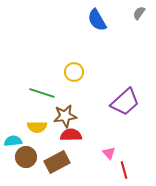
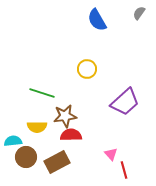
yellow circle: moved 13 px right, 3 px up
pink triangle: moved 2 px right, 1 px down
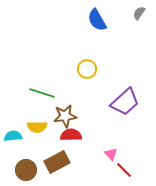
cyan semicircle: moved 5 px up
brown circle: moved 13 px down
red line: rotated 30 degrees counterclockwise
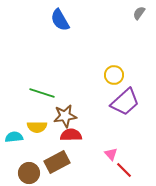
blue semicircle: moved 37 px left
yellow circle: moved 27 px right, 6 px down
cyan semicircle: moved 1 px right, 1 px down
brown circle: moved 3 px right, 3 px down
